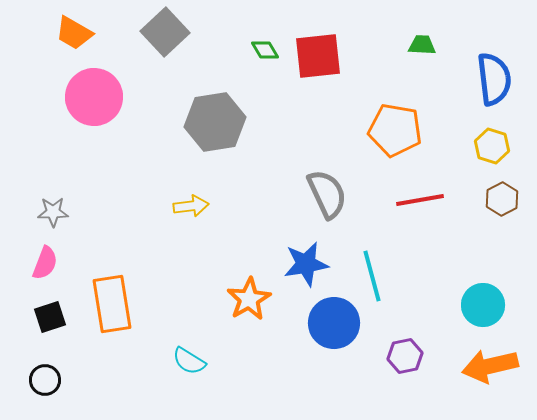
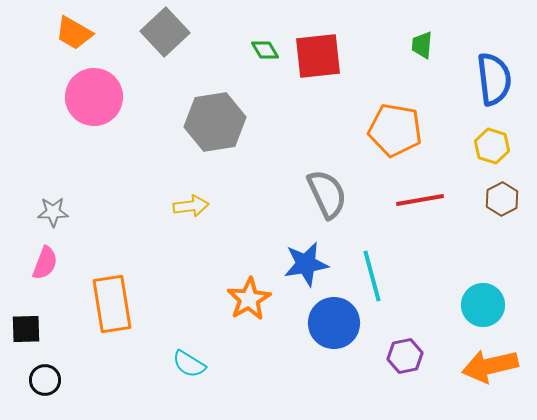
green trapezoid: rotated 88 degrees counterclockwise
black square: moved 24 px left, 12 px down; rotated 16 degrees clockwise
cyan semicircle: moved 3 px down
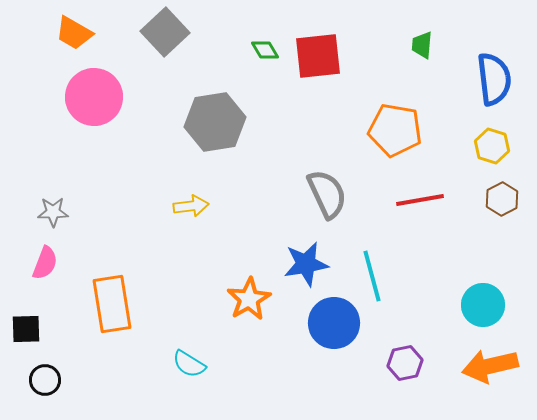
purple hexagon: moved 7 px down
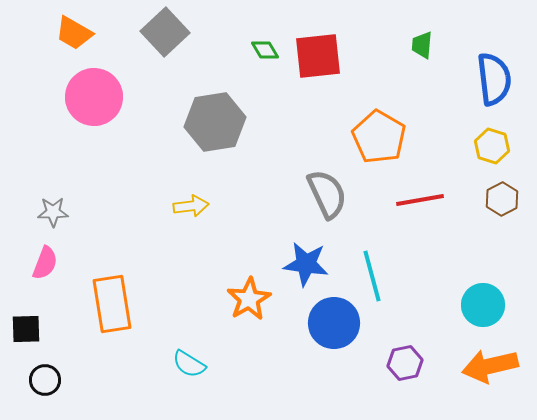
orange pentagon: moved 16 px left, 7 px down; rotated 20 degrees clockwise
blue star: rotated 18 degrees clockwise
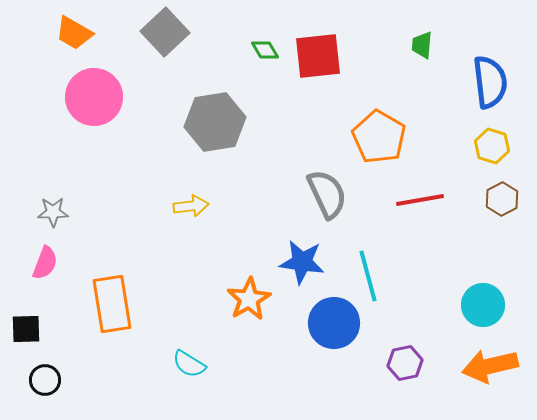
blue semicircle: moved 4 px left, 3 px down
blue star: moved 4 px left, 2 px up
cyan line: moved 4 px left
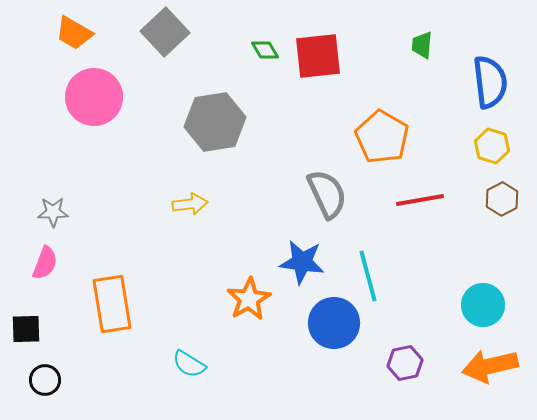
orange pentagon: moved 3 px right
yellow arrow: moved 1 px left, 2 px up
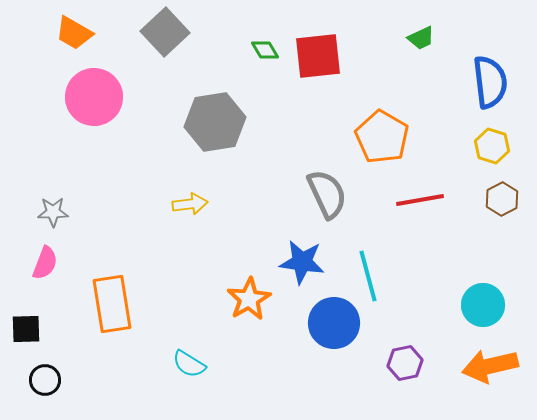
green trapezoid: moved 1 px left, 7 px up; rotated 120 degrees counterclockwise
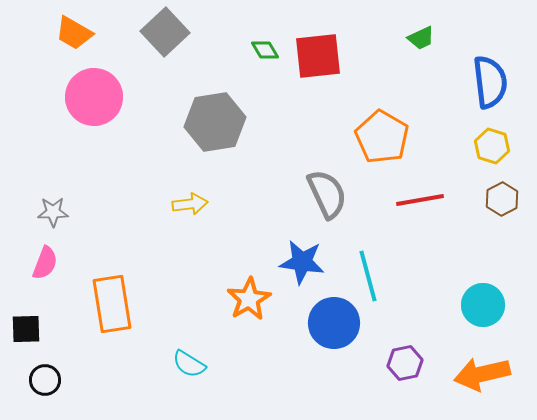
orange arrow: moved 8 px left, 8 px down
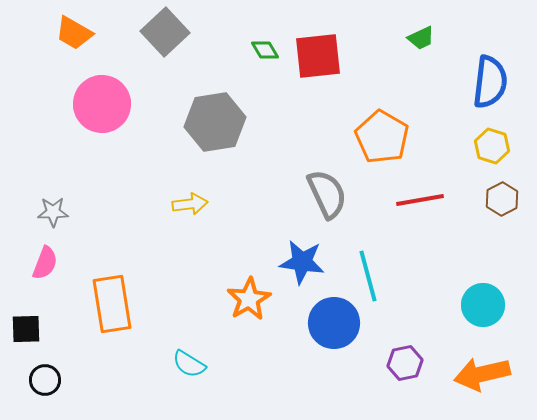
blue semicircle: rotated 14 degrees clockwise
pink circle: moved 8 px right, 7 px down
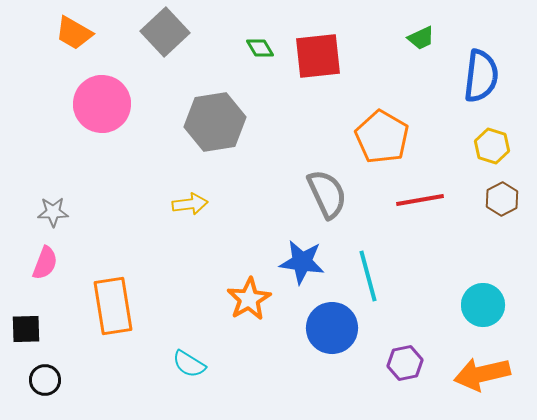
green diamond: moved 5 px left, 2 px up
blue semicircle: moved 9 px left, 6 px up
orange rectangle: moved 1 px right, 2 px down
blue circle: moved 2 px left, 5 px down
